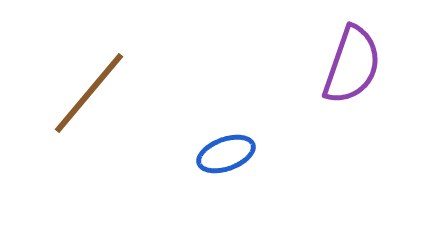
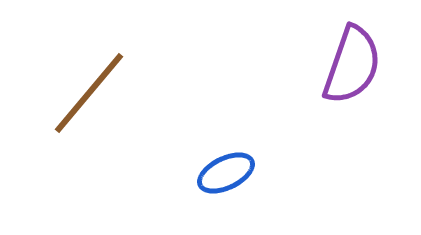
blue ellipse: moved 19 px down; rotated 6 degrees counterclockwise
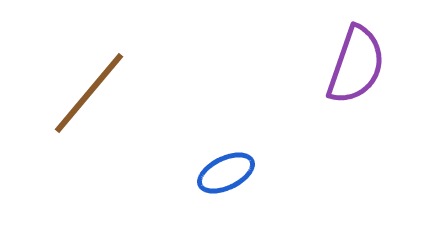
purple semicircle: moved 4 px right
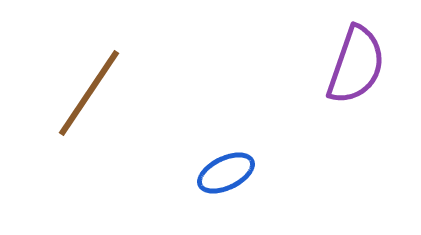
brown line: rotated 6 degrees counterclockwise
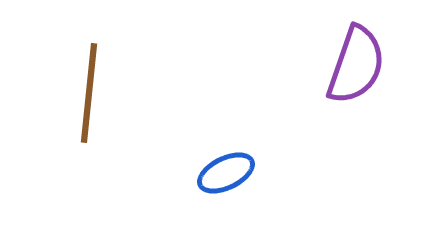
brown line: rotated 28 degrees counterclockwise
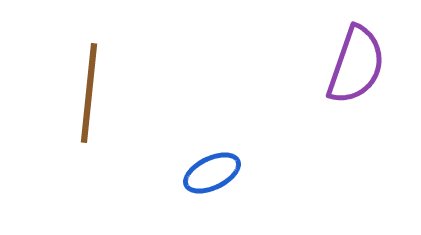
blue ellipse: moved 14 px left
